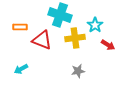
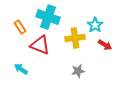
cyan cross: moved 12 px left, 2 px down
orange rectangle: rotated 56 degrees clockwise
red triangle: moved 2 px left, 5 px down
red arrow: moved 3 px left
cyan arrow: rotated 64 degrees clockwise
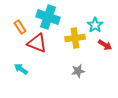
red triangle: moved 3 px left, 2 px up
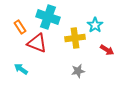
red arrow: moved 2 px right, 5 px down
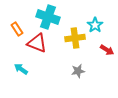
orange rectangle: moved 3 px left, 2 px down
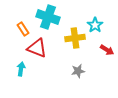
orange rectangle: moved 6 px right
red triangle: moved 5 px down
cyan arrow: rotated 64 degrees clockwise
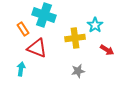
cyan cross: moved 4 px left, 2 px up
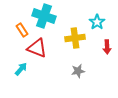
cyan cross: moved 1 px down
cyan star: moved 2 px right, 3 px up
orange rectangle: moved 1 px left, 1 px down
red arrow: moved 3 px up; rotated 56 degrees clockwise
cyan arrow: rotated 32 degrees clockwise
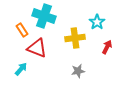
red arrow: rotated 152 degrees counterclockwise
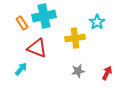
cyan cross: rotated 30 degrees counterclockwise
orange rectangle: moved 7 px up
red arrow: moved 26 px down
